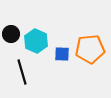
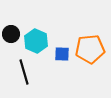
black line: moved 2 px right
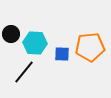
cyan hexagon: moved 1 px left, 2 px down; rotated 20 degrees counterclockwise
orange pentagon: moved 2 px up
black line: rotated 55 degrees clockwise
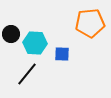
orange pentagon: moved 24 px up
black line: moved 3 px right, 2 px down
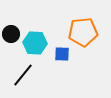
orange pentagon: moved 7 px left, 9 px down
black line: moved 4 px left, 1 px down
